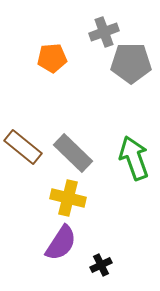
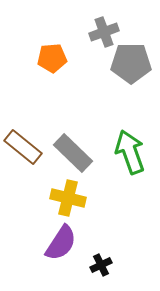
green arrow: moved 4 px left, 6 px up
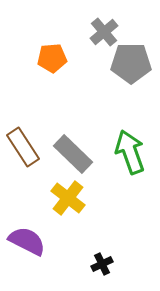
gray cross: rotated 20 degrees counterclockwise
brown rectangle: rotated 18 degrees clockwise
gray rectangle: moved 1 px down
yellow cross: rotated 24 degrees clockwise
purple semicircle: moved 34 px left, 2 px up; rotated 96 degrees counterclockwise
black cross: moved 1 px right, 1 px up
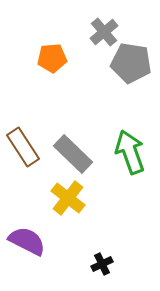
gray pentagon: rotated 9 degrees clockwise
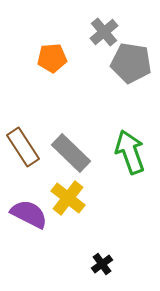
gray rectangle: moved 2 px left, 1 px up
purple semicircle: moved 2 px right, 27 px up
black cross: rotated 10 degrees counterclockwise
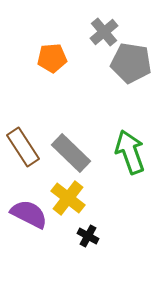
black cross: moved 14 px left, 28 px up; rotated 25 degrees counterclockwise
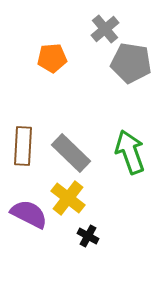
gray cross: moved 1 px right, 3 px up
brown rectangle: moved 1 px up; rotated 36 degrees clockwise
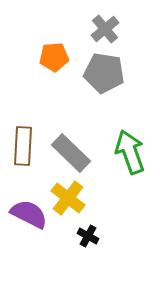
orange pentagon: moved 2 px right, 1 px up
gray pentagon: moved 27 px left, 10 px down
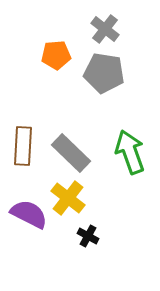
gray cross: rotated 12 degrees counterclockwise
orange pentagon: moved 2 px right, 2 px up
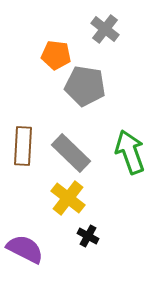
orange pentagon: rotated 12 degrees clockwise
gray pentagon: moved 19 px left, 13 px down
purple semicircle: moved 4 px left, 35 px down
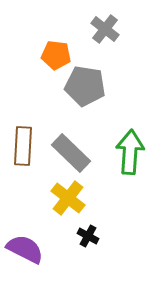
green arrow: rotated 24 degrees clockwise
